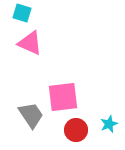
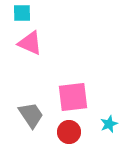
cyan square: rotated 18 degrees counterclockwise
pink square: moved 10 px right
red circle: moved 7 px left, 2 px down
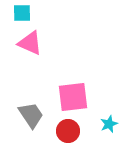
red circle: moved 1 px left, 1 px up
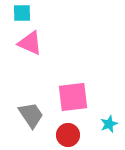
red circle: moved 4 px down
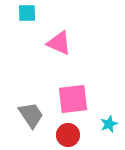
cyan square: moved 5 px right
pink triangle: moved 29 px right
pink square: moved 2 px down
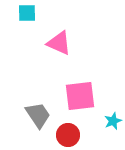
pink square: moved 7 px right, 3 px up
gray trapezoid: moved 7 px right
cyan star: moved 4 px right, 3 px up
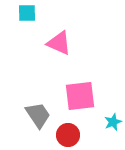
cyan star: moved 1 px down
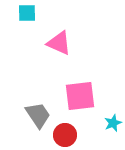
cyan star: moved 1 px down
red circle: moved 3 px left
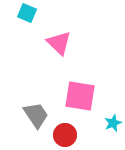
cyan square: rotated 24 degrees clockwise
pink triangle: rotated 20 degrees clockwise
pink square: rotated 16 degrees clockwise
gray trapezoid: moved 2 px left
